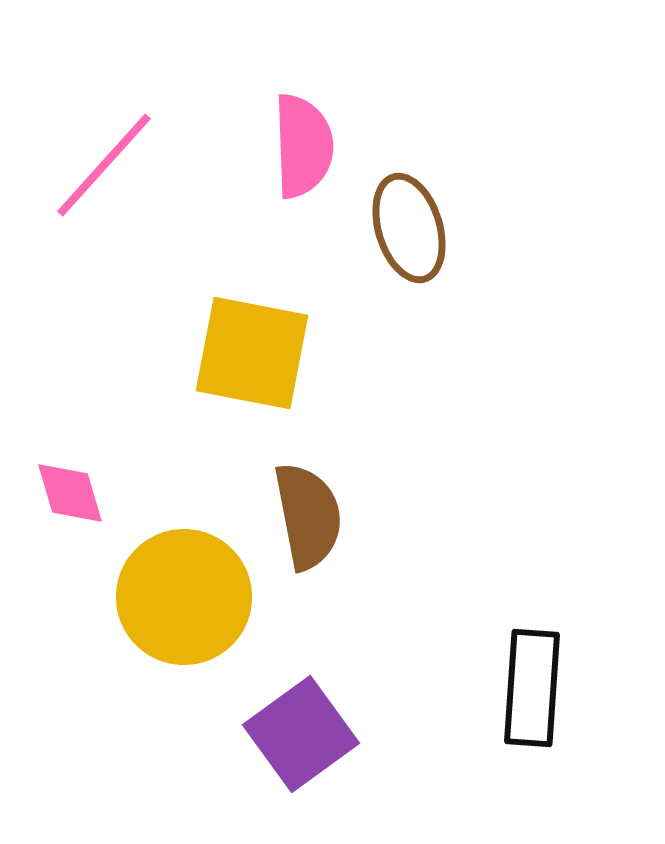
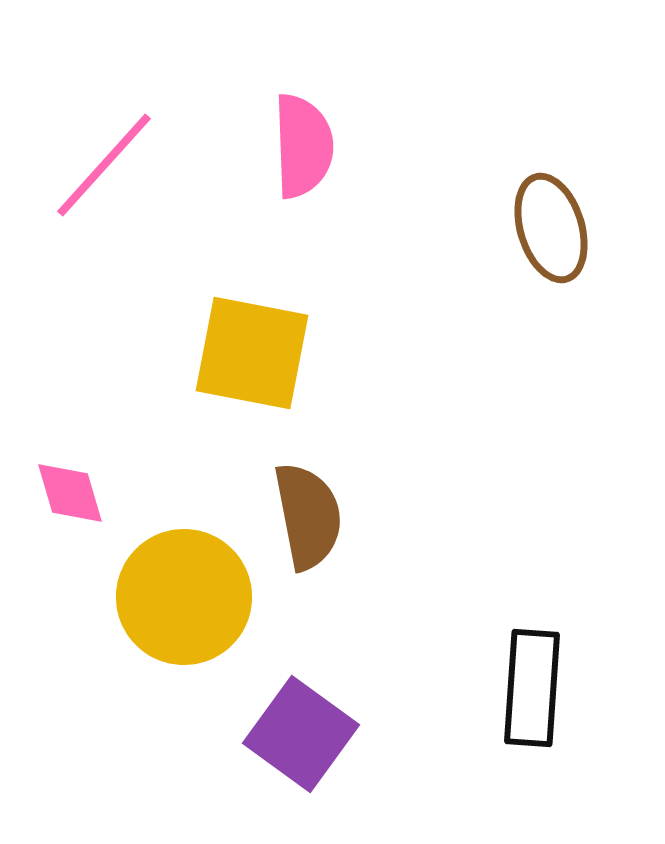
brown ellipse: moved 142 px right
purple square: rotated 18 degrees counterclockwise
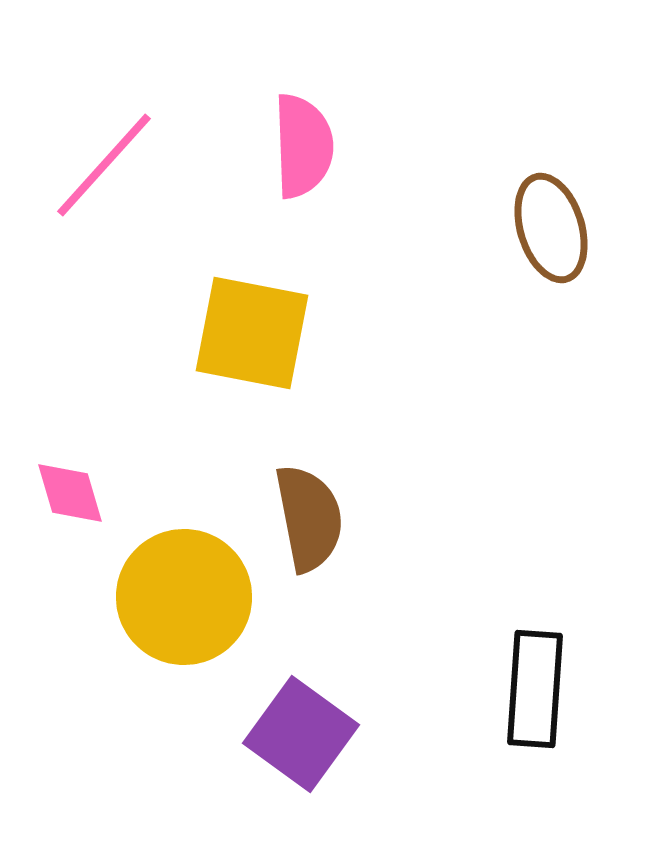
yellow square: moved 20 px up
brown semicircle: moved 1 px right, 2 px down
black rectangle: moved 3 px right, 1 px down
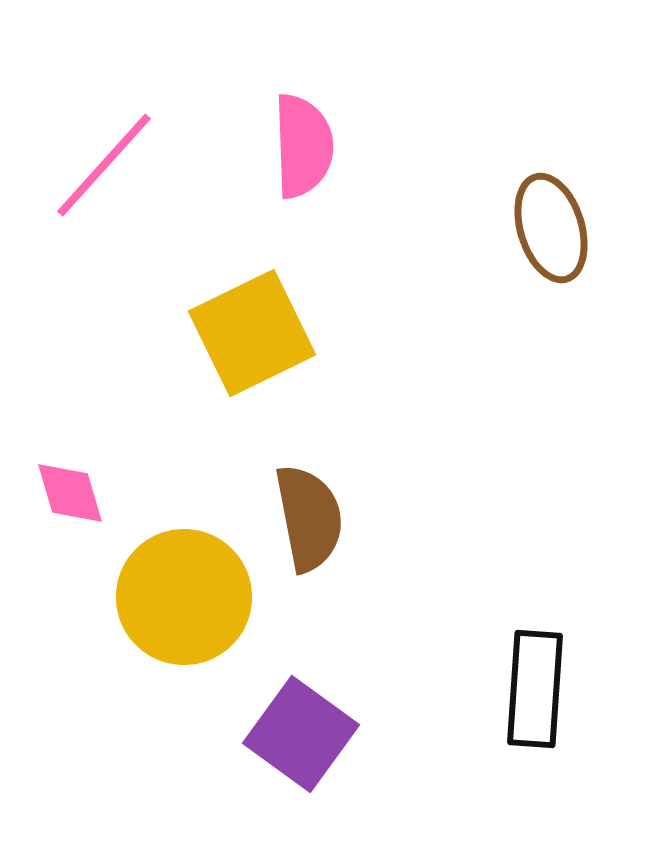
yellow square: rotated 37 degrees counterclockwise
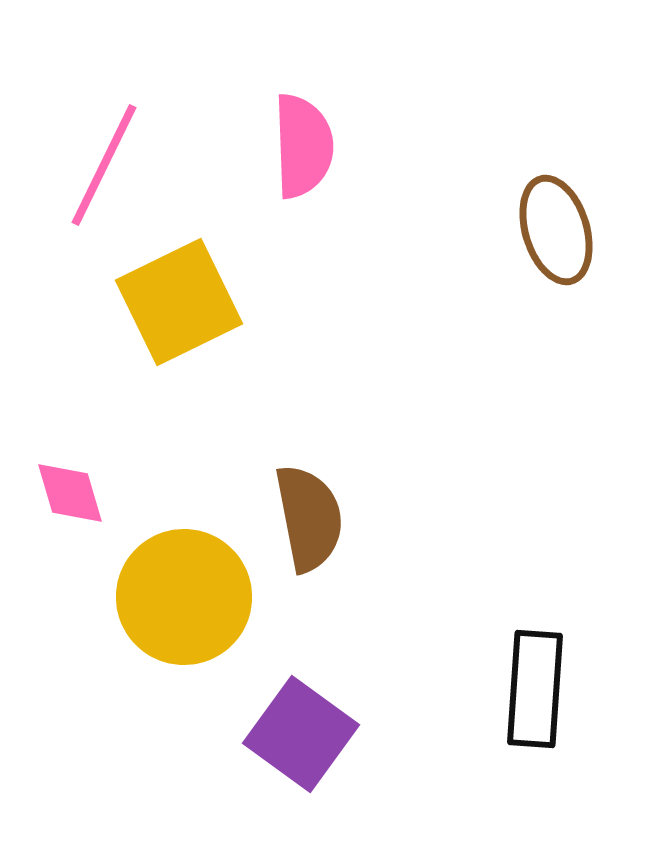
pink line: rotated 16 degrees counterclockwise
brown ellipse: moved 5 px right, 2 px down
yellow square: moved 73 px left, 31 px up
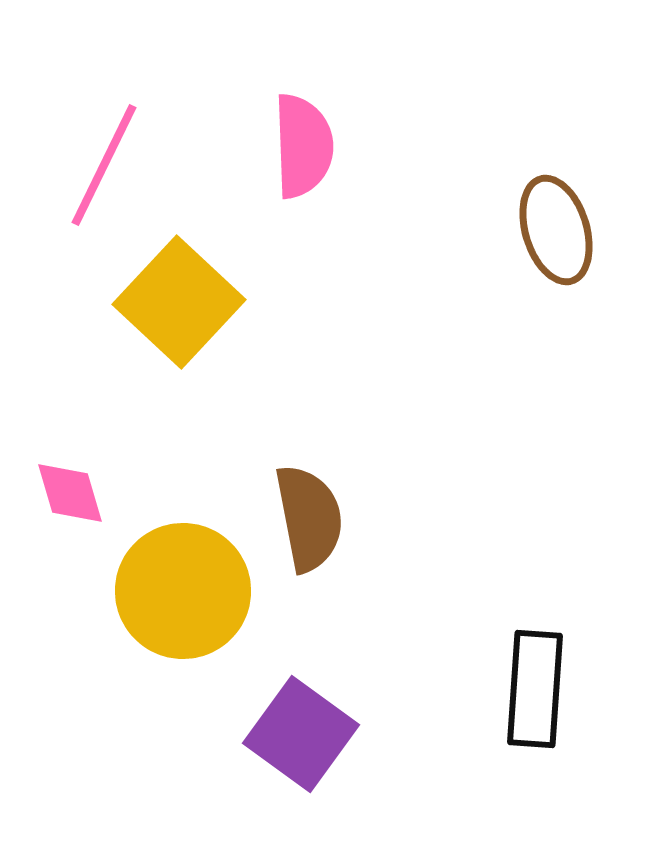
yellow square: rotated 21 degrees counterclockwise
yellow circle: moved 1 px left, 6 px up
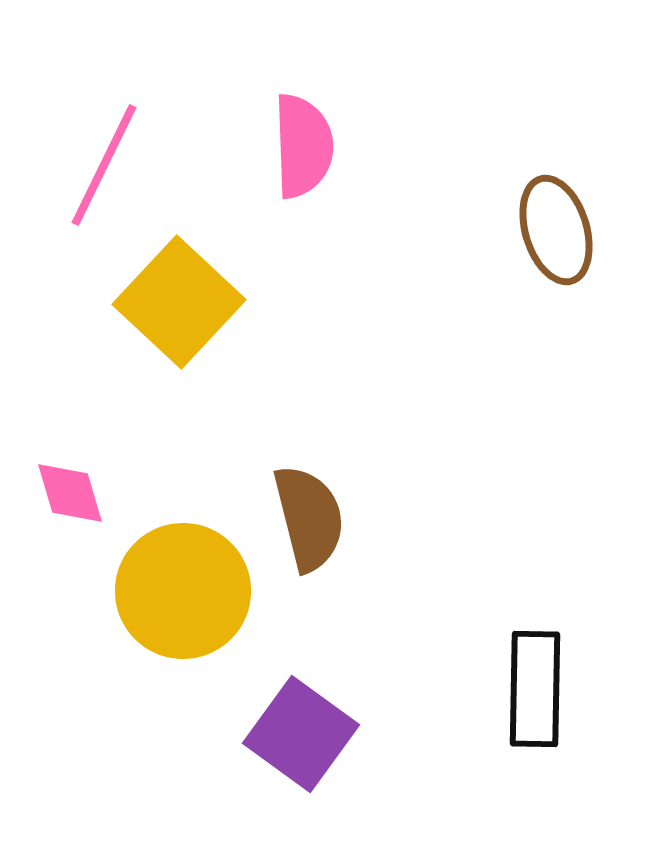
brown semicircle: rotated 3 degrees counterclockwise
black rectangle: rotated 3 degrees counterclockwise
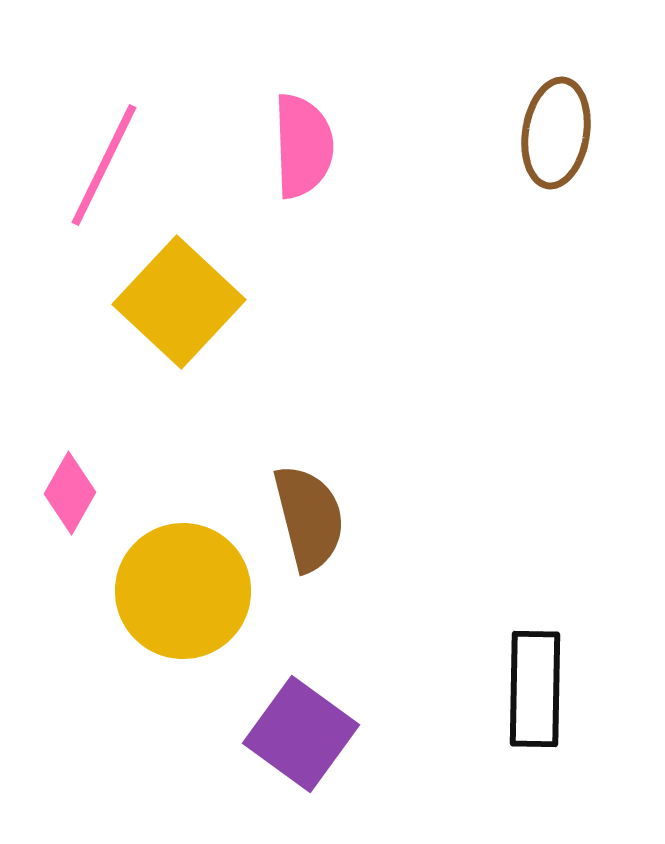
brown ellipse: moved 97 px up; rotated 26 degrees clockwise
pink diamond: rotated 46 degrees clockwise
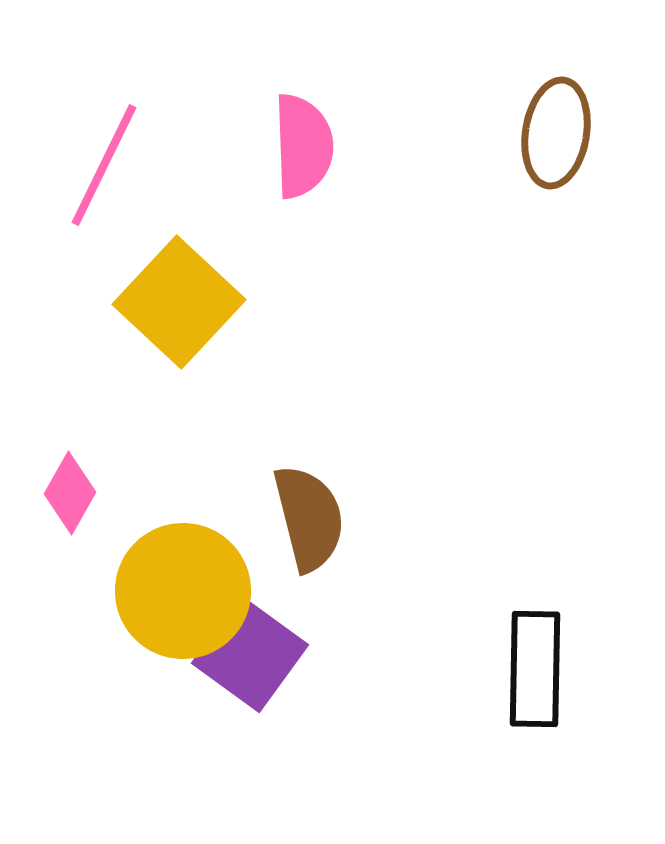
black rectangle: moved 20 px up
purple square: moved 51 px left, 80 px up
